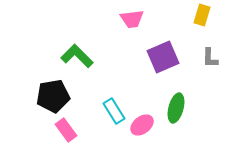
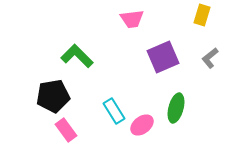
gray L-shape: rotated 50 degrees clockwise
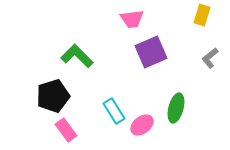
purple square: moved 12 px left, 5 px up
black pentagon: rotated 8 degrees counterclockwise
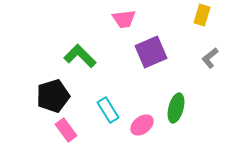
pink trapezoid: moved 8 px left
green L-shape: moved 3 px right
cyan rectangle: moved 6 px left, 1 px up
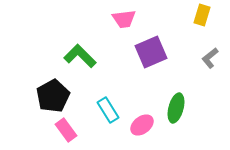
black pentagon: rotated 12 degrees counterclockwise
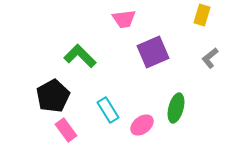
purple square: moved 2 px right
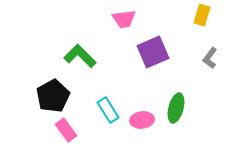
gray L-shape: rotated 15 degrees counterclockwise
pink ellipse: moved 5 px up; rotated 30 degrees clockwise
